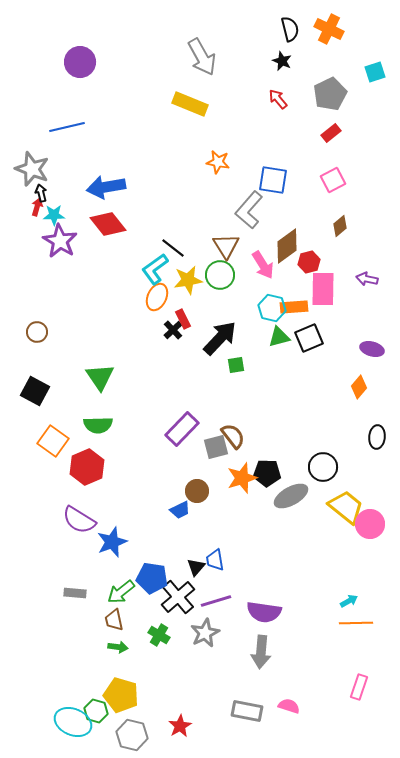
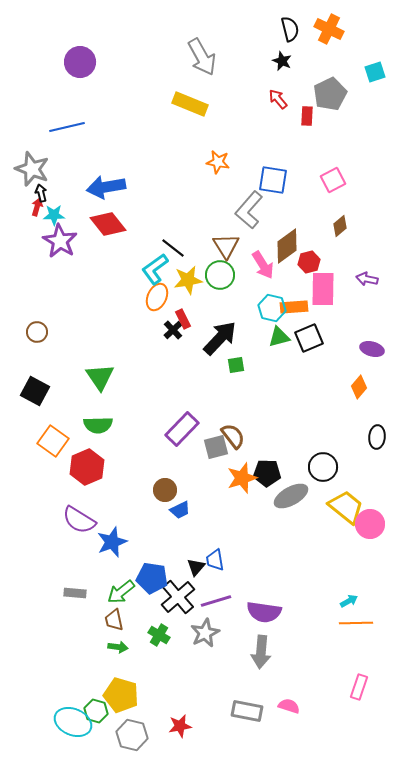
red rectangle at (331, 133): moved 24 px left, 17 px up; rotated 48 degrees counterclockwise
brown circle at (197, 491): moved 32 px left, 1 px up
red star at (180, 726): rotated 20 degrees clockwise
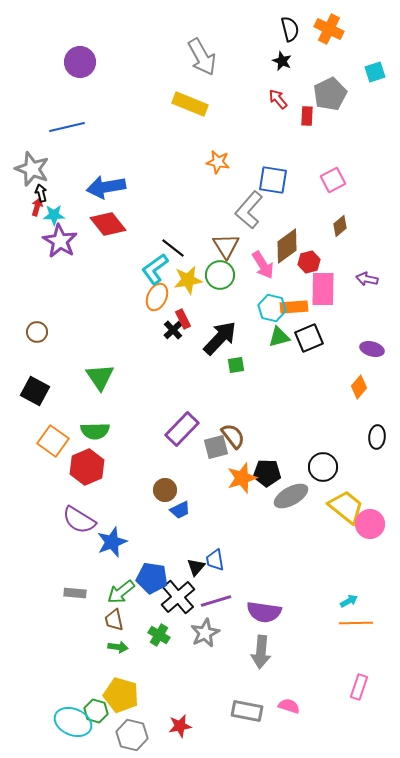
green semicircle at (98, 425): moved 3 px left, 6 px down
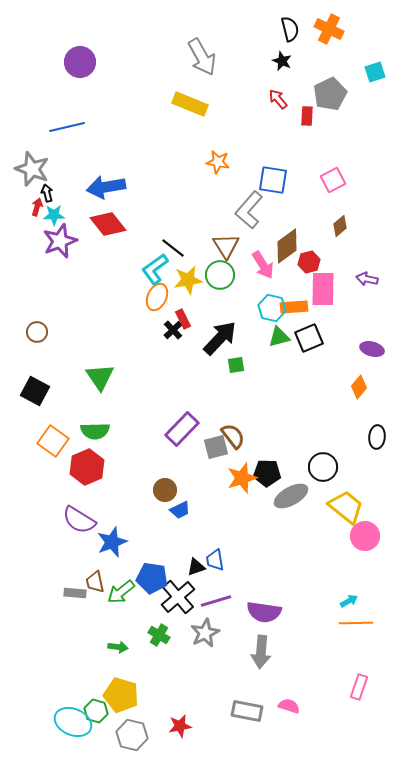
black arrow at (41, 193): moved 6 px right
purple star at (60, 241): rotated 20 degrees clockwise
pink circle at (370, 524): moved 5 px left, 12 px down
black triangle at (196, 567): rotated 30 degrees clockwise
brown trapezoid at (114, 620): moved 19 px left, 38 px up
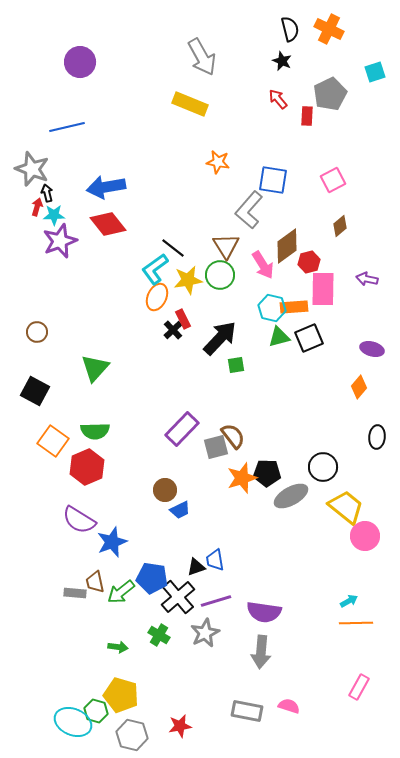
green triangle at (100, 377): moved 5 px left, 9 px up; rotated 16 degrees clockwise
pink rectangle at (359, 687): rotated 10 degrees clockwise
